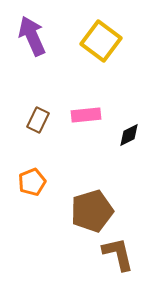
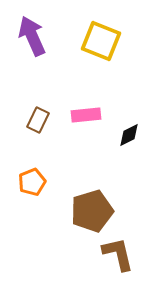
yellow square: rotated 15 degrees counterclockwise
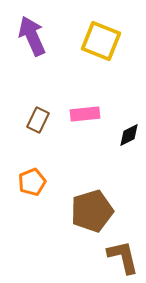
pink rectangle: moved 1 px left, 1 px up
brown L-shape: moved 5 px right, 3 px down
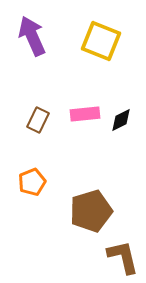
black diamond: moved 8 px left, 15 px up
brown pentagon: moved 1 px left
